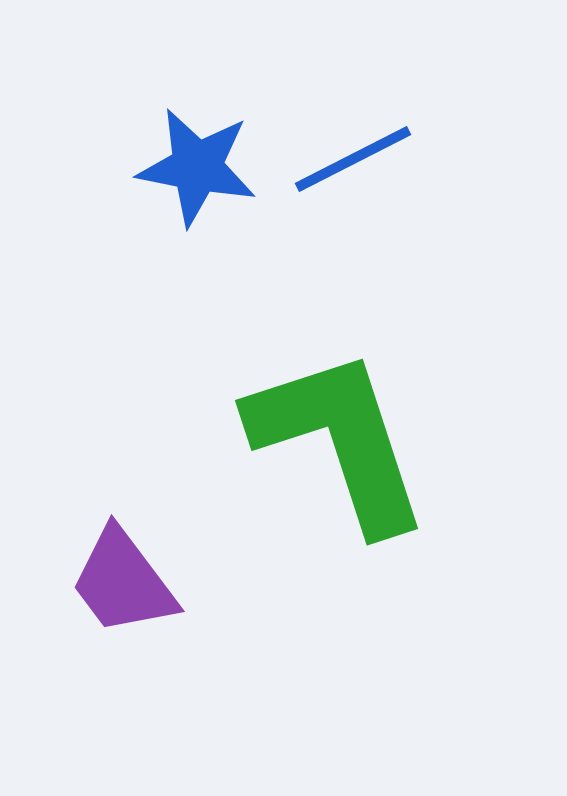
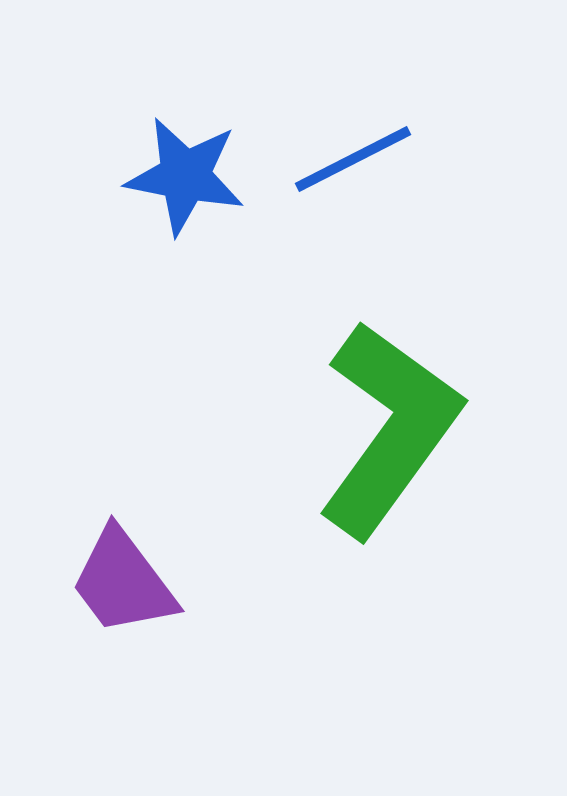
blue star: moved 12 px left, 9 px down
green L-shape: moved 50 px right, 11 px up; rotated 54 degrees clockwise
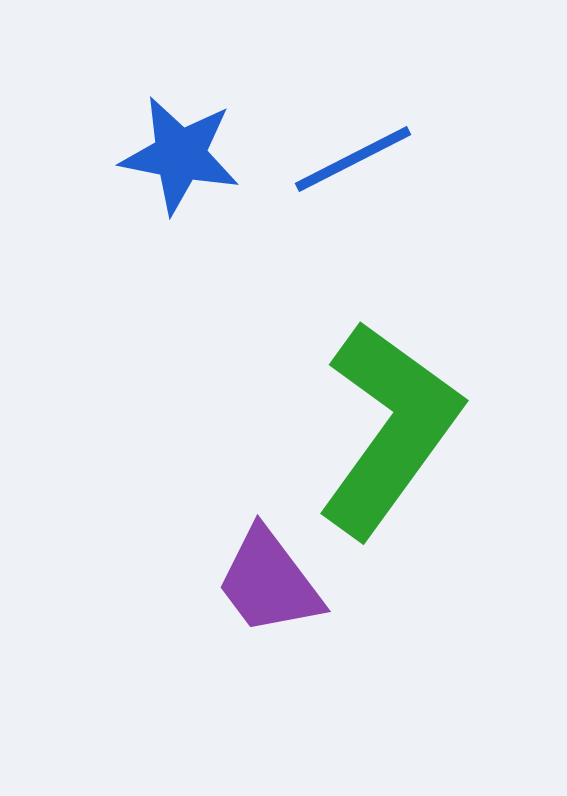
blue star: moved 5 px left, 21 px up
purple trapezoid: moved 146 px right
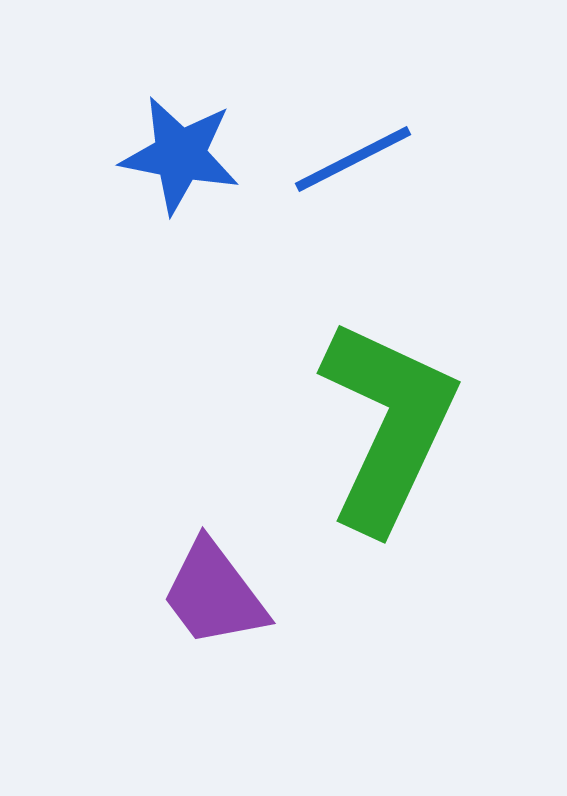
green L-shape: moved 1 px left, 4 px up; rotated 11 degrees counterclockwise
purple trapezoid: moved 55 px left, 12 px down
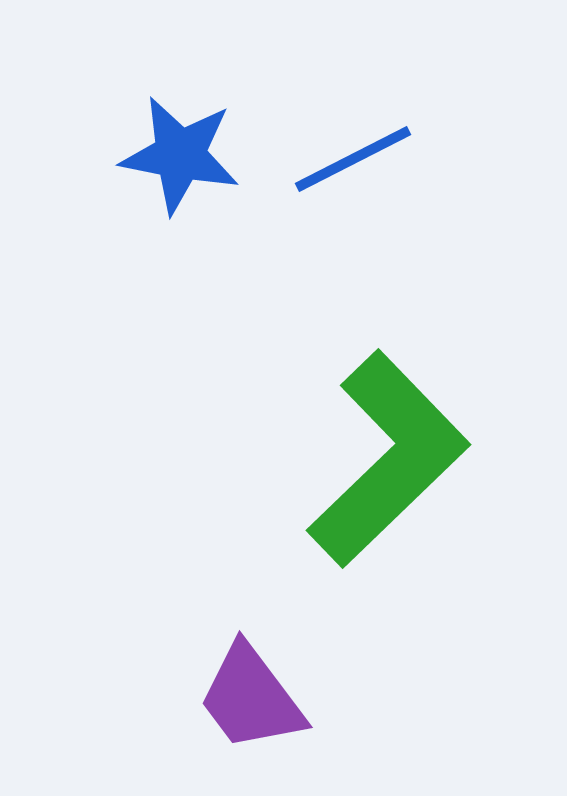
green L-shape: moved 34 px down; rotated 21 degrees clockwise
purple trapezoid: moved 37 px right, 104 px down
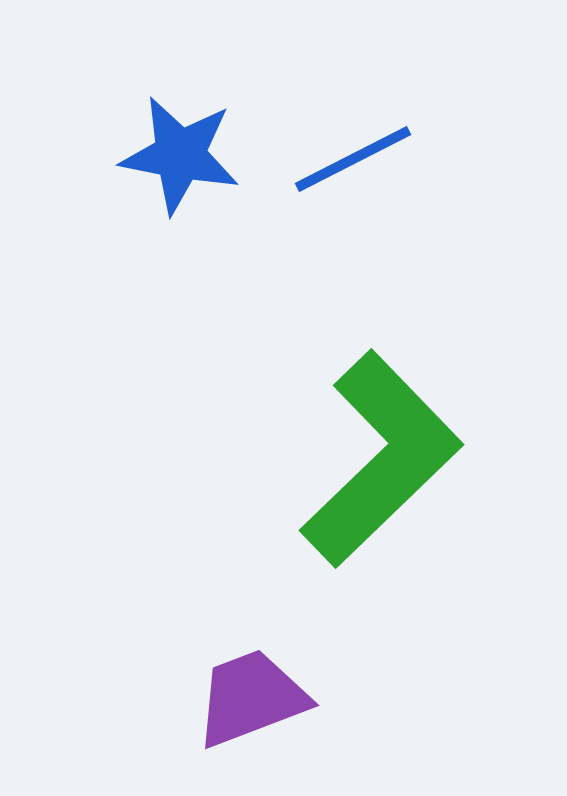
green L-shape: moved 7 px left
purple trapezoid: rotated 106 degrees clockwise
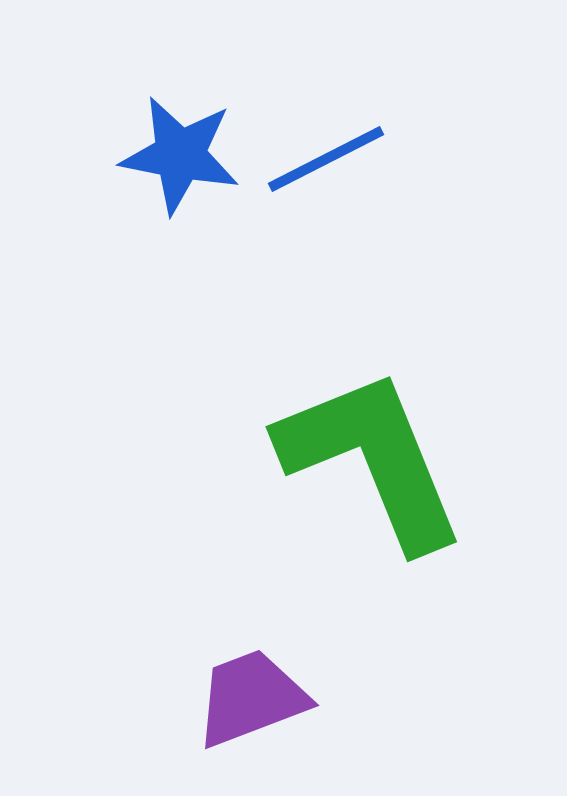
blue line: moved 27 px left
green L-shape: moved 9 px left; rotated 68 degrees counterclockwise
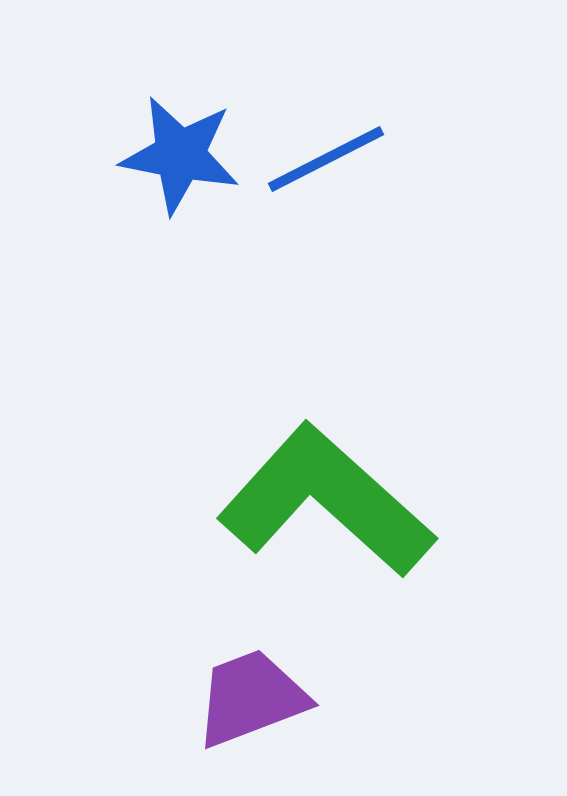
green L-shape: moved 46 px left, 42 px down; rotated 26 degrees counterclockwise
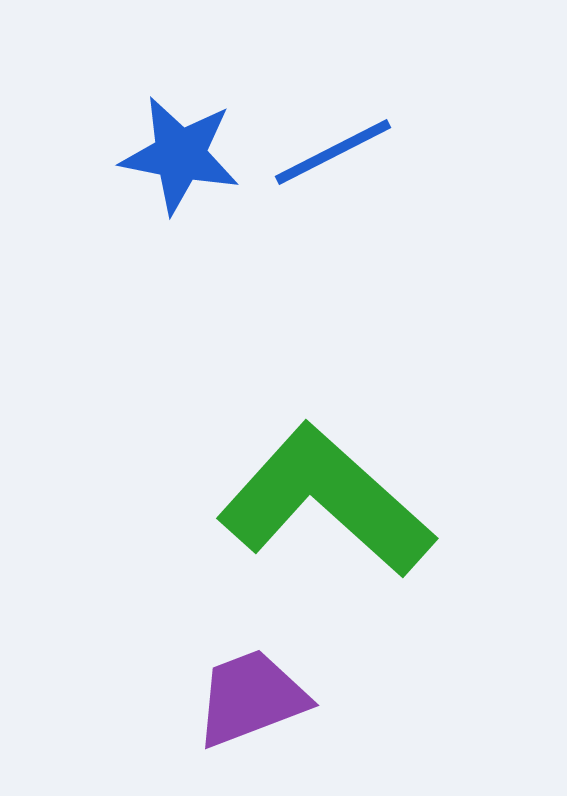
blue line: moved 7 px right, 7 px up
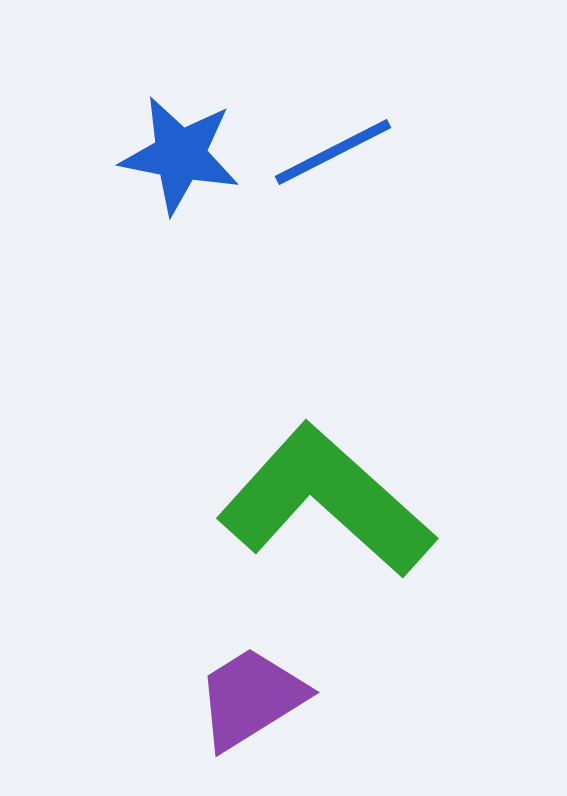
purple trapezoid: rotated 11 degrees counterclockwise
